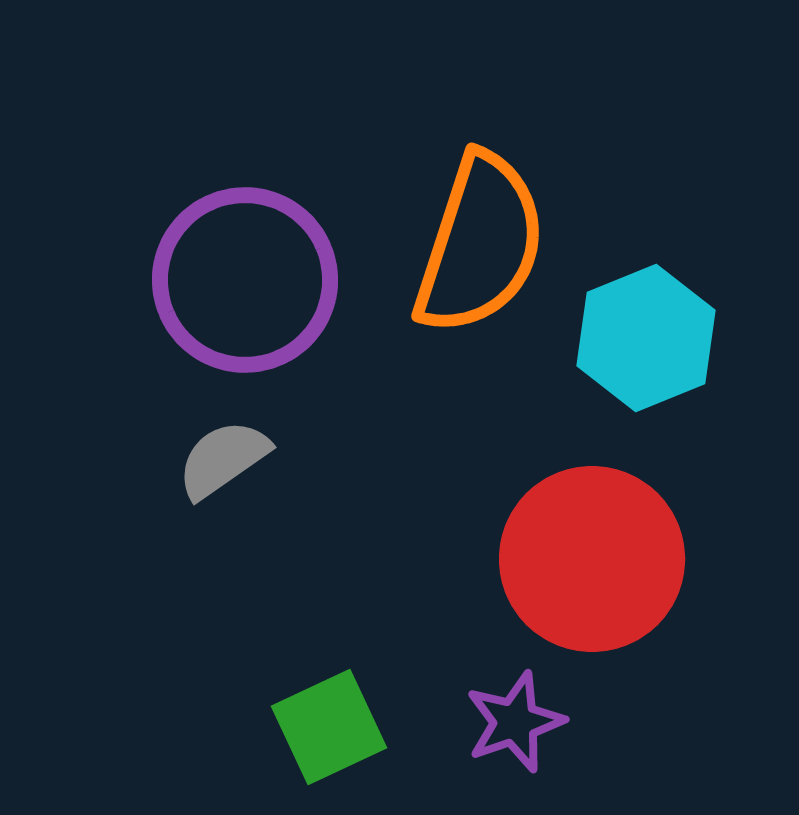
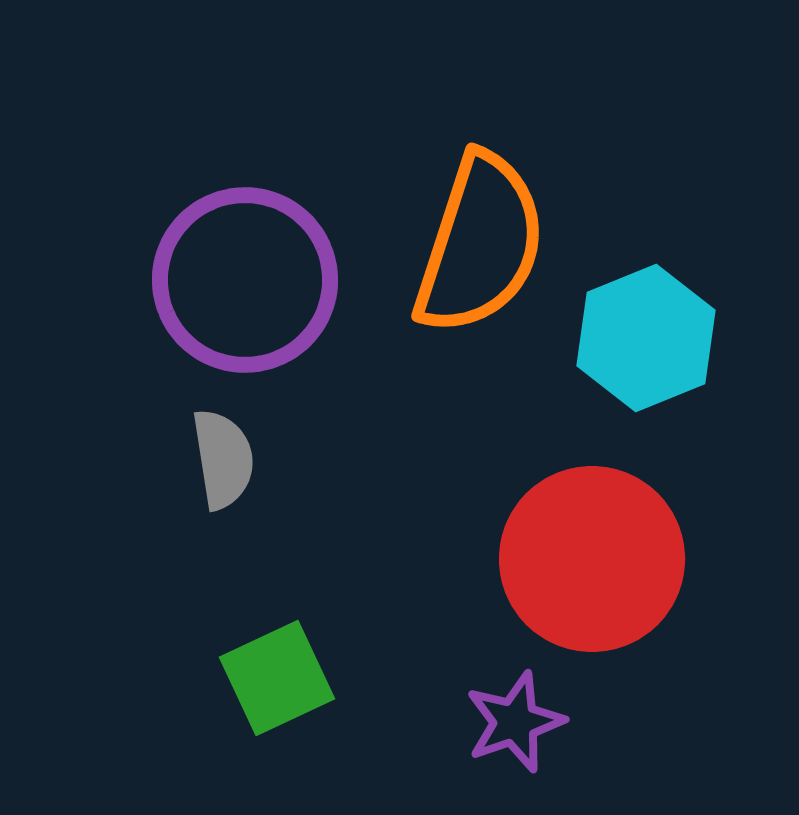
gray semicircle: rotated 116 degrees clockwise
green square: moved 52 px left, 49 px up
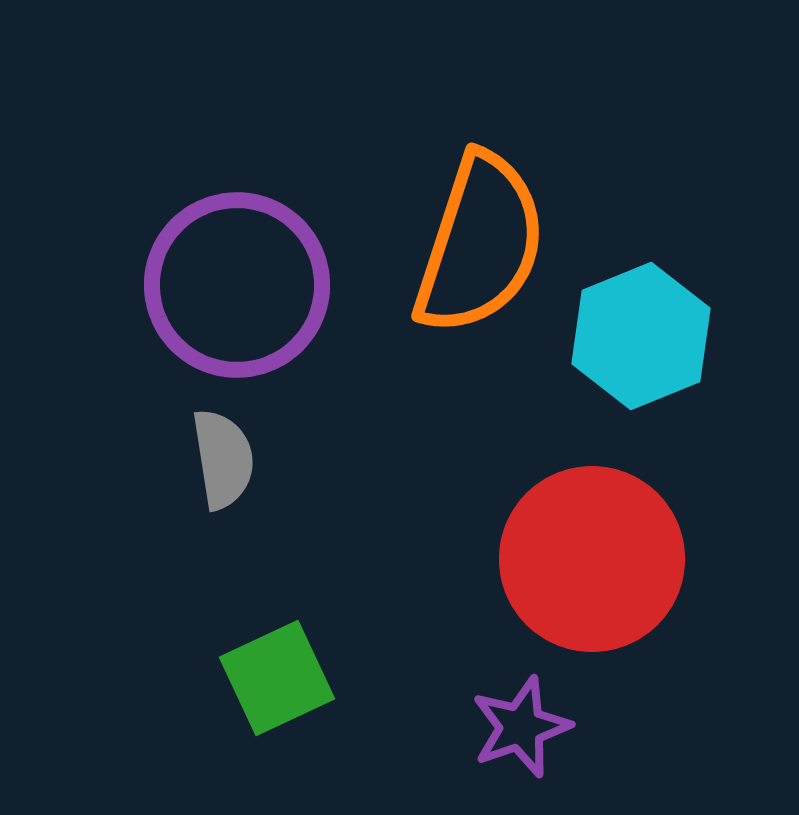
purple circle: moved 8 px left, 5 px down
cyan hexagon: moved 5 px left, 2 px up
purple star: moved 6 px right, 5 px down
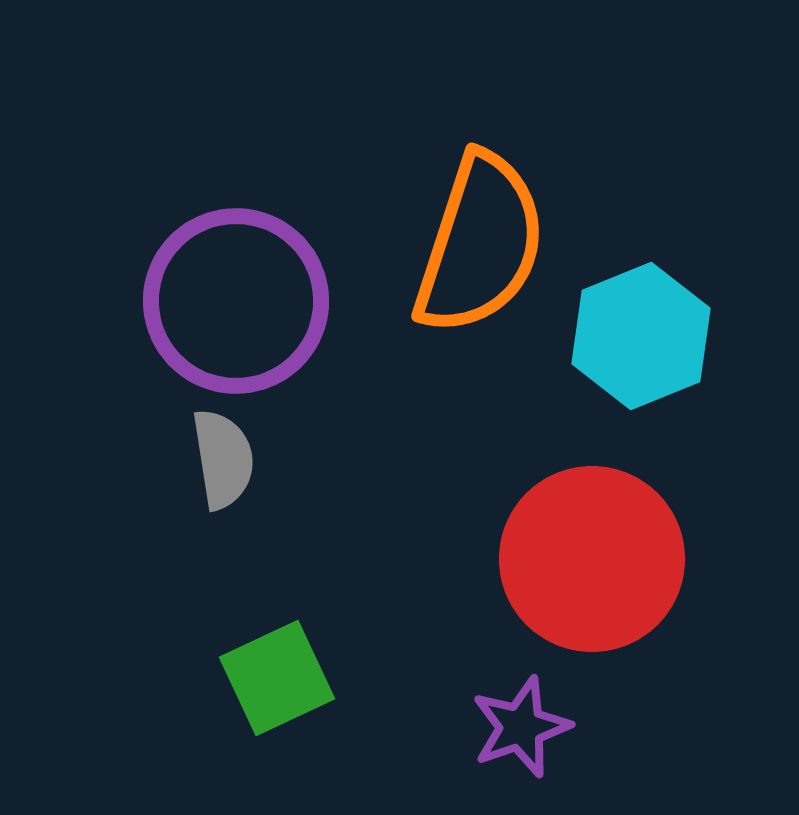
purple circle: moved 1 px left, 16 px down
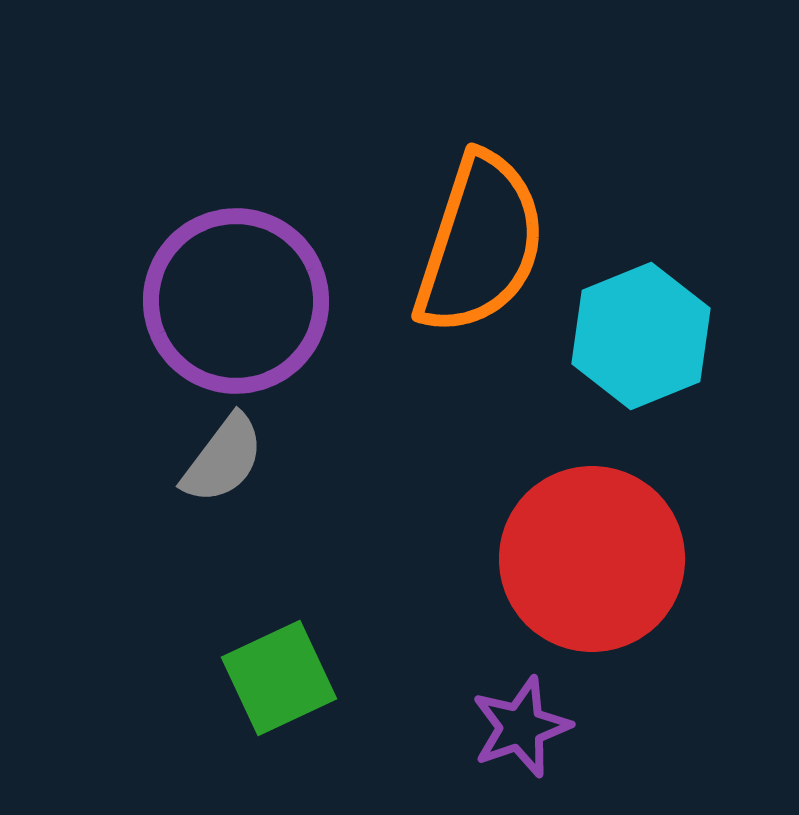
gray semicircle: rotated 46 degrees clockwise
green square: moved 2 px right
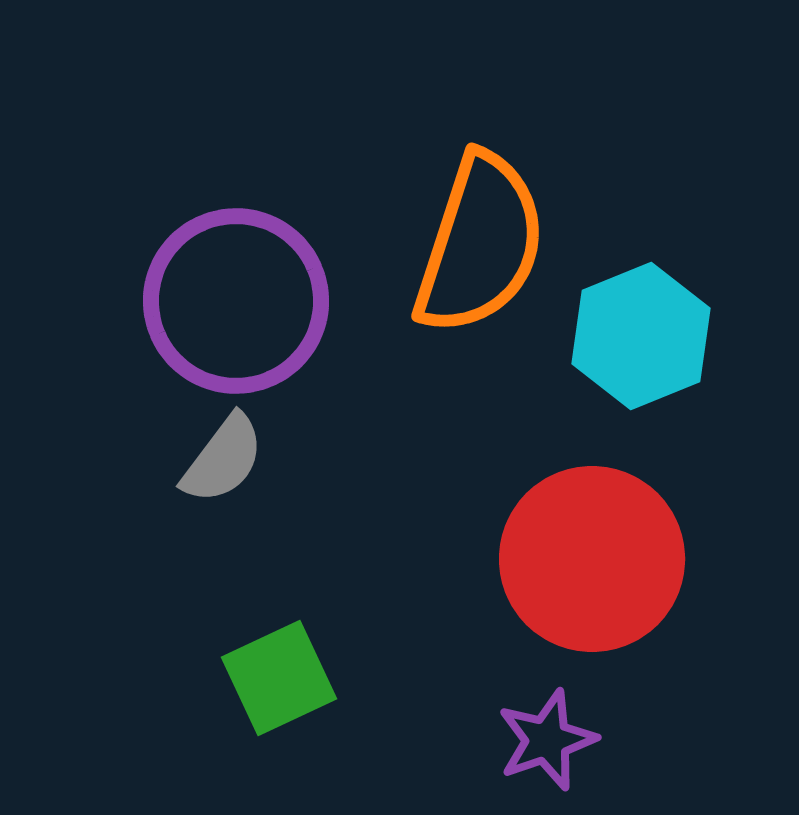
purple star: moved 26 px right, 13 px down
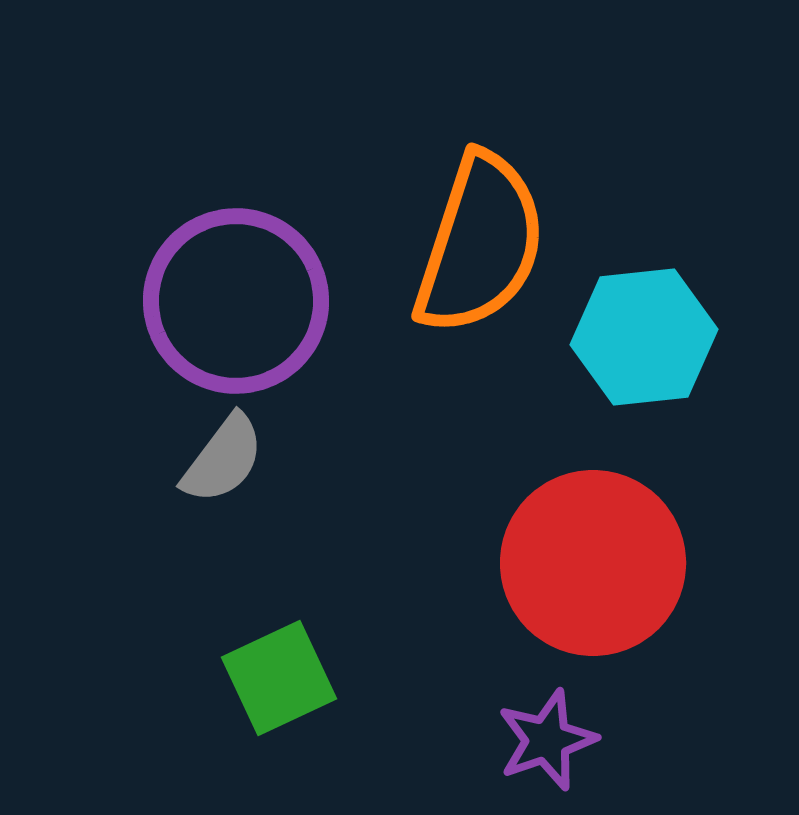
cyan hexagon: moved 3 px right, 1 px down; rotated 16 degrees clockwise
red circle: moved 1 px right, 4 px down
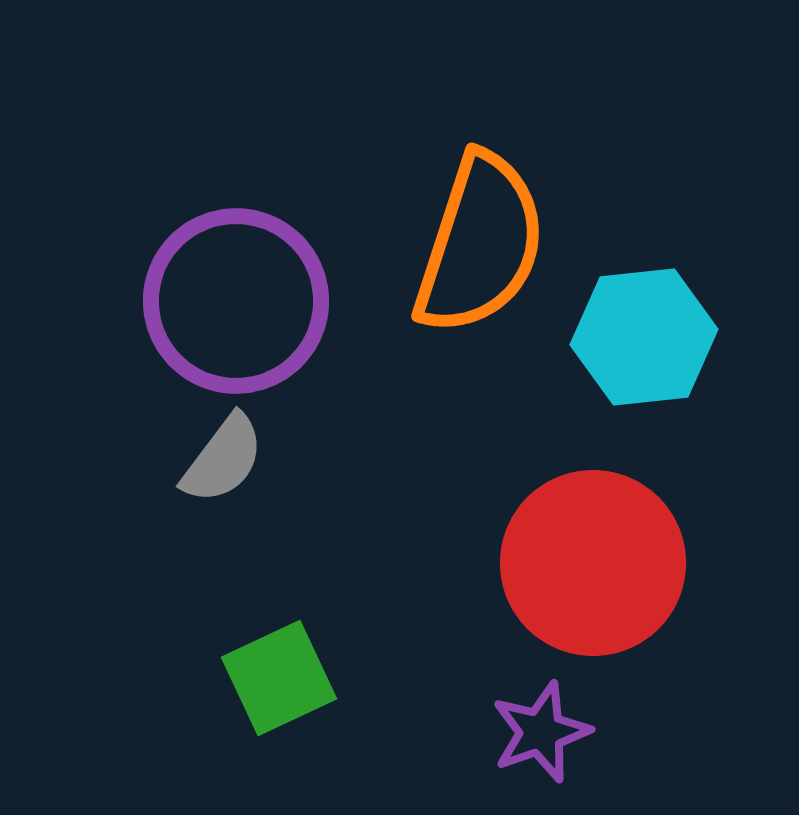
purple star: moved 6 px left, 8 px up
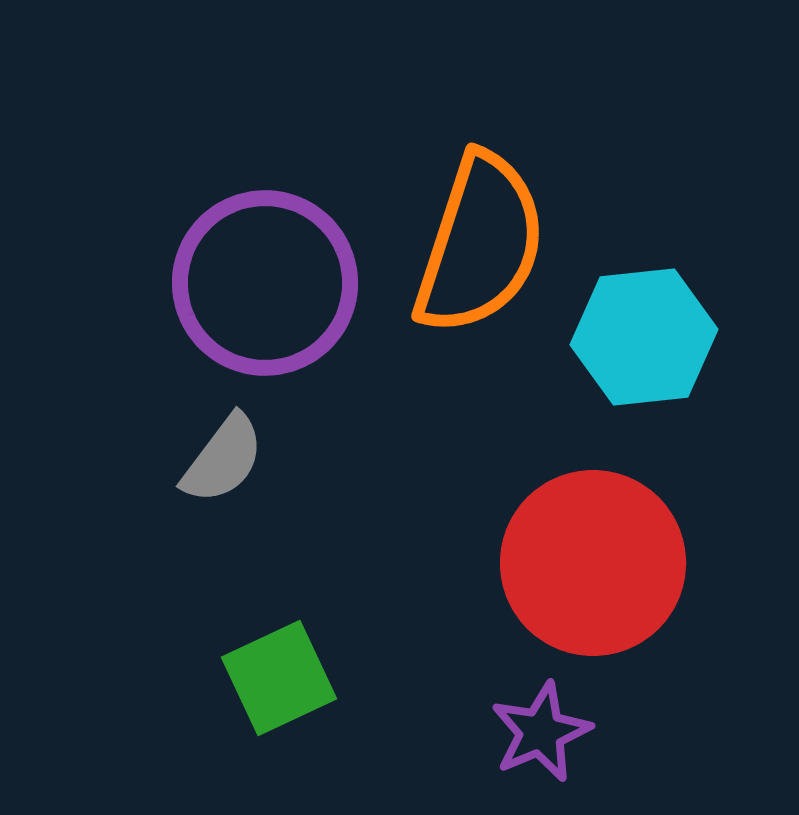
purple circle: moved 29 px right, 18 px up
purple star: rotated 4 degrees counterclockwise
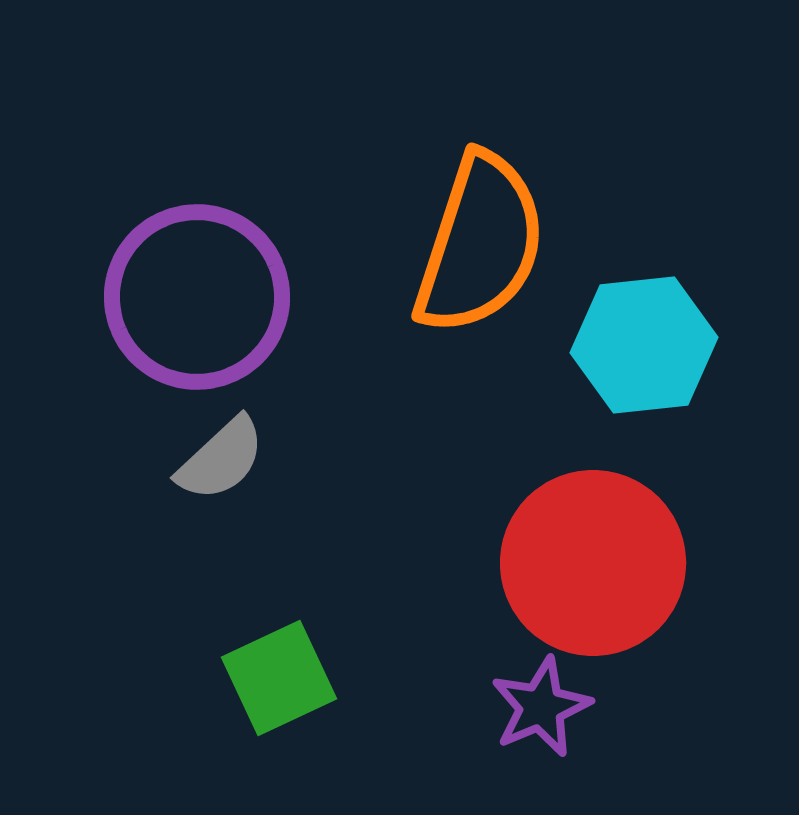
purple circle: moved 68 px left, 14 px down
cyan hexagon: moved 8 px down
gray semicircle: moved 2 px left; rotated 10 degrees clockwise
purple star: moved 25 px up
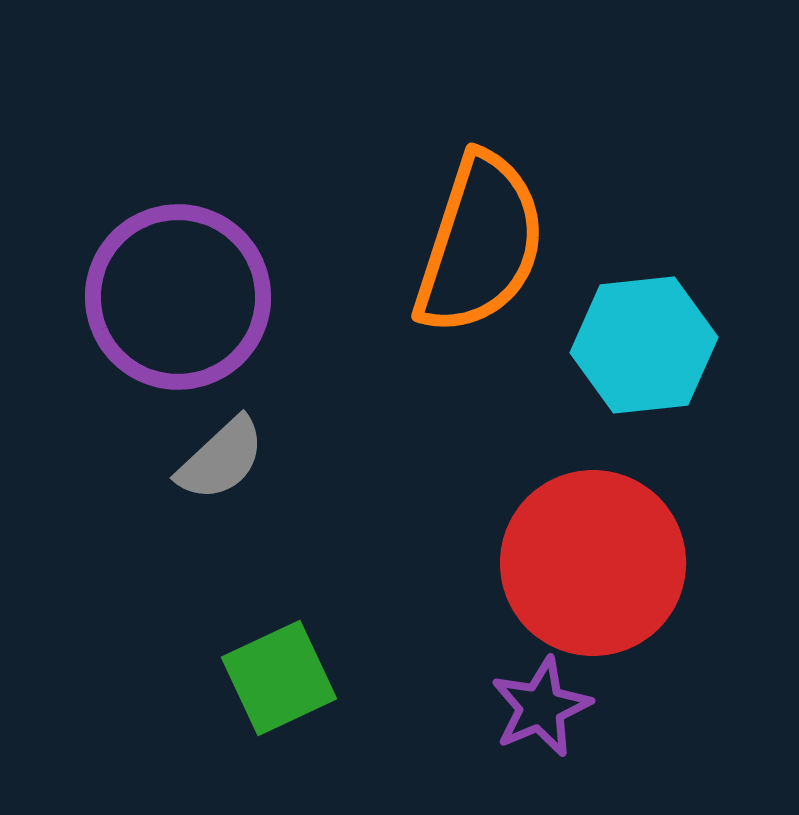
purple circle: moved 19 px left
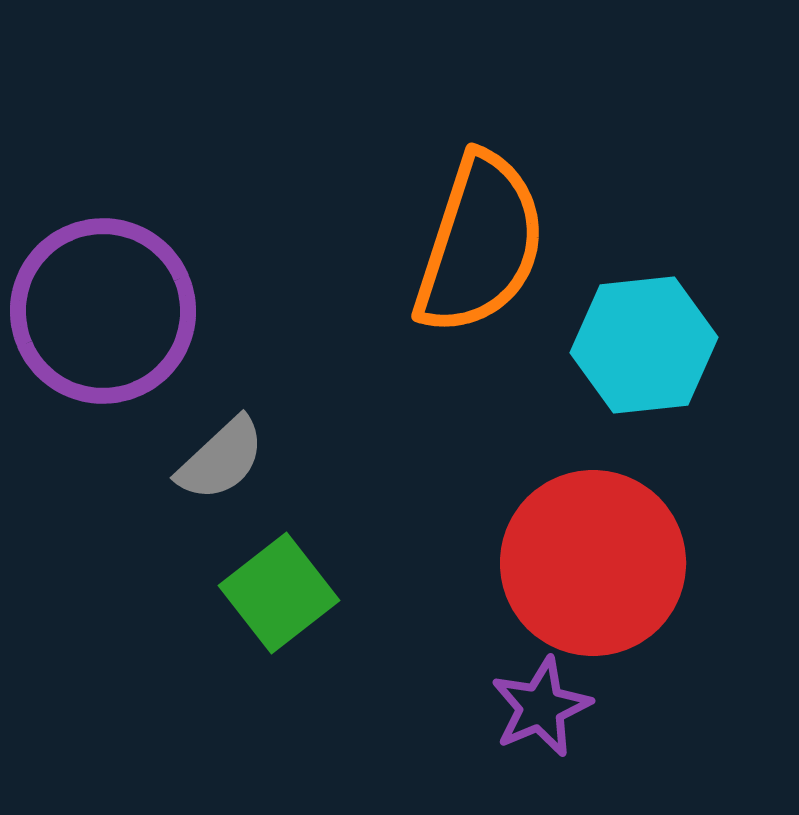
purple circle: moved 75 px left, 14 px down
green square: moved 85 px up; rotated 13 degrees counterclockwise
